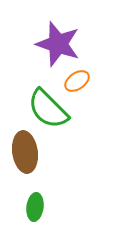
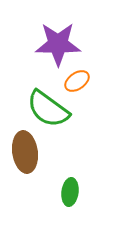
purple star: rotated 18 degrees counterclockwise
green semicircle: rotated 9 degrees counterclockwise
green ellipse: moved 35 px right, 15 px up
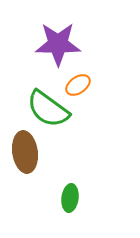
orange ellipse: moved 1 px right, 4 px down
green ellipse: moved 6 px down
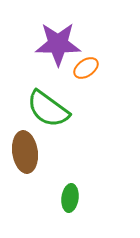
orange ellipse: moved 8 px right, 17 px up
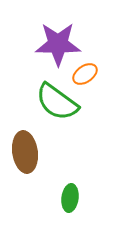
orange ellipse: moved 1 px left, 6 px down
green semicircle: moved 9 px right, 7 px up
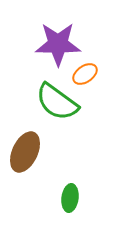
brown ellipse: rotated 33 degrees clockwise
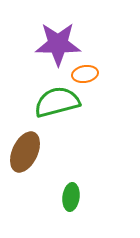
orange ellipse: rotated 25 degrees clockwise
green semicircle: rotated 129 degrees clockwise
green ellipse: moved 1 px right, 1 px up
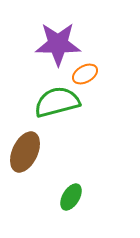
orange ellipse: rotated 20 degrees counterclockwise
green ellipse: rotated 24 degrees clockwise
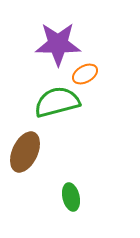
green ellipse: rotated 44 degrees counterclockwise
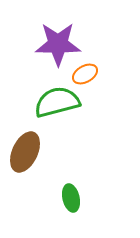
green ellipse: moved 1 px down
